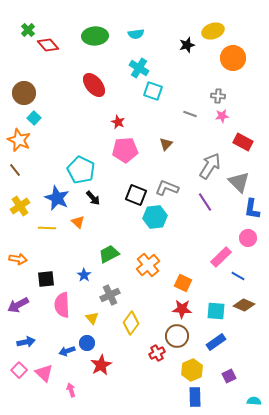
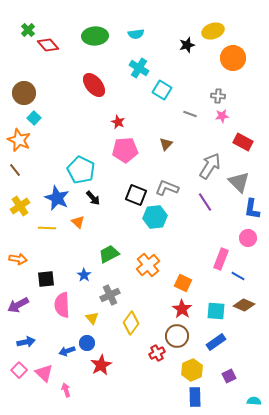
cyan square at (153, 91): moved 9 px right, 1 px up; rotated 12 degrees clockwise
pink rectangle at (221, 257): moved 2 px down; rotated 25 degrees counterclockwise
red star at (182, 309): rotated 30 degrees clockwise
pink arrow at (71, 390): moved 5 px left
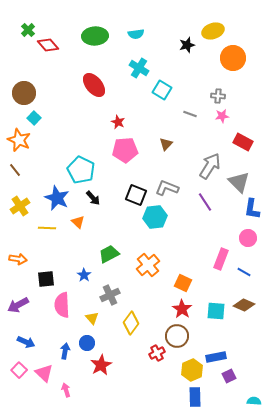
blue line at (238, 276): moved 6 px right, 4 px up
blue arrow at (26, 342): rotated 36 degrees clockwise
blue rectangle at (216, 342): moved 15 px down; rotated 24 degrees clockwise
blue arrow at (67, 351): moved 2 px left; rotated 119 degrees clockwise
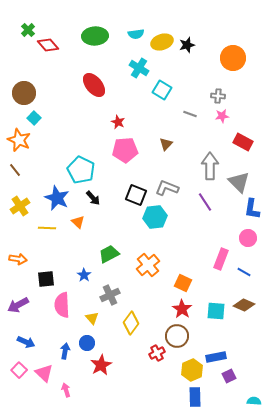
yellow ellipse at (213, 31): moved 51 px left, 11 px down
gray arrow at (210, 166): rotated 32 degrees counterclockwise
